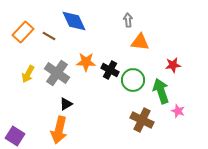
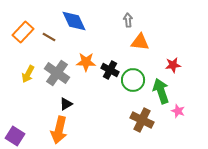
brown line: moved 1 px down
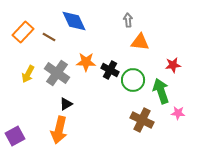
pink star: moved 2 px down; rotated 16 degrees counterclockwise
purple square: rotated 30 degrees clockwise
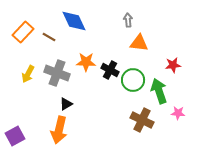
orange triangle: moved 1 px left, 1 px down
gray cross: rotated 15 degrees counterclockwise
green arrow: moved 2 px left
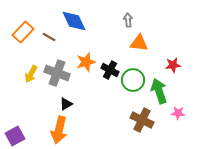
orange star: rotated 18 degrees counterclockwise
yellow arrow: moved 3 px right
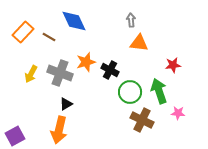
gray arrow: moved 3 px right
gray cross: moved 3 px right
green circle: moved 3 px left, 12 px down
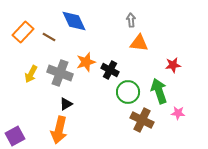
green circle: moved 2 px left
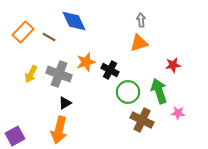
gray arrow: moved 10 px right
orange triangle: rotated 24 degrees counterclockwise
gray cross: moved 1 px left, 1 px down
black triangle: moved 1 px left, 1 px up
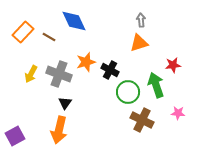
green arrow: moved 3 px left, 6 px up
black triangle: rotated 24 degrees counterclockwise
